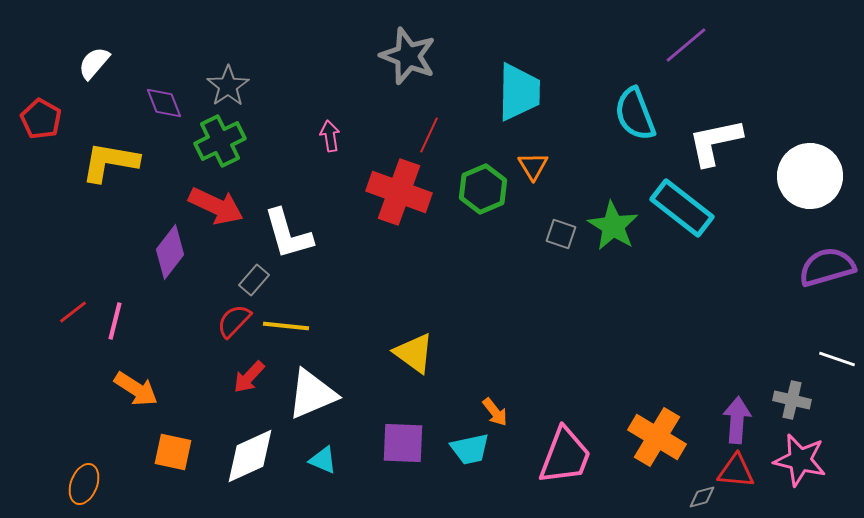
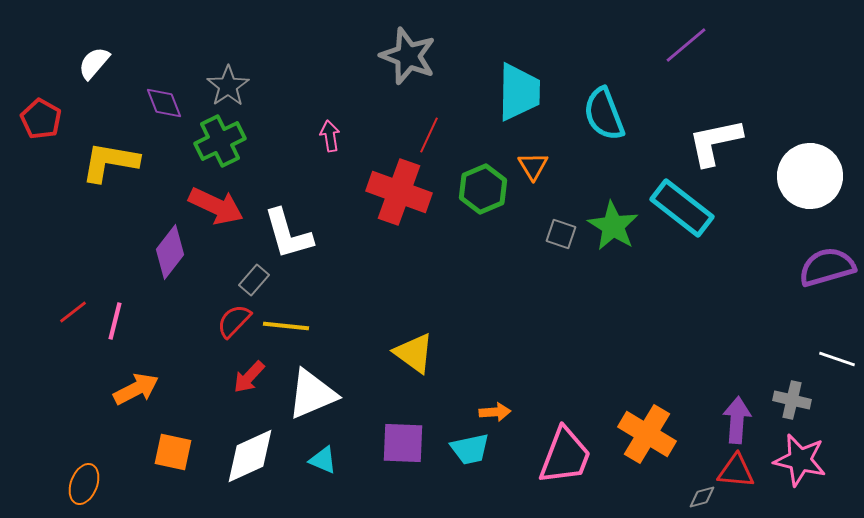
cyan semicircle at (635, 114): moved 31 px left
orange arrow at (136, 389): rotated 60 degrees counterclockwise
orange arrow at (495, 412): rotated 56 degrees counterclockwise
orange cross at (657, 437): moved 10 px left, 3 px up
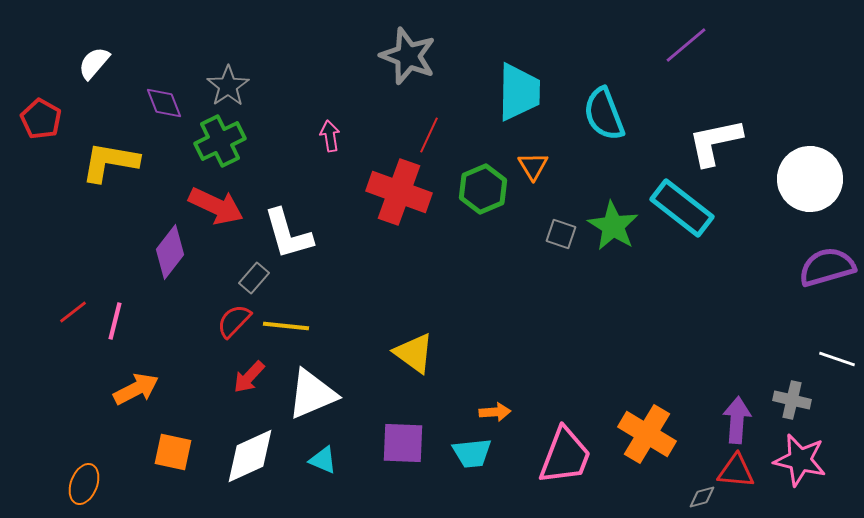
white circle at (810, 176): moved 3 px down
gray rectangle at (254, 280): moved 2 px up
cyan trapezoid at (470, 449): moved 2 px right, 4 px down; rotated 6 degrees clockwise
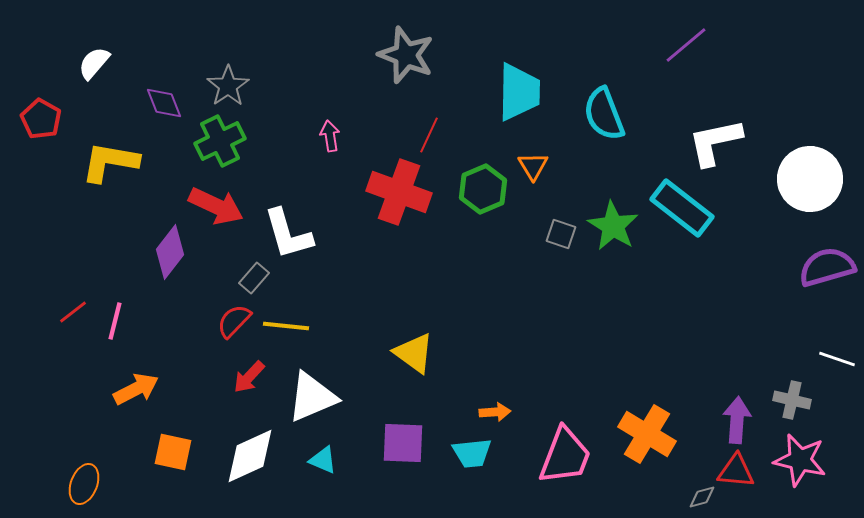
gray star at (408, 56): moved 2 px left, 1 px up
white triangle at (312, 394): moved 3 px down
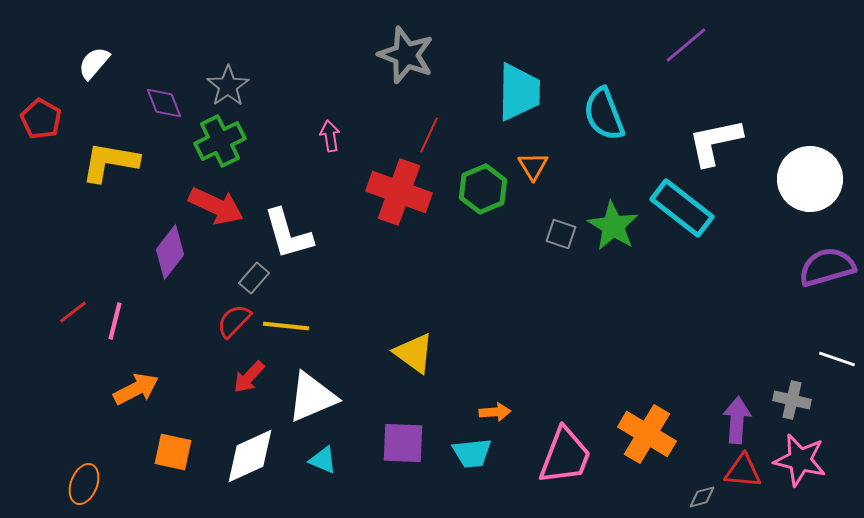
red triangle at (736, 471): moved 7 px right
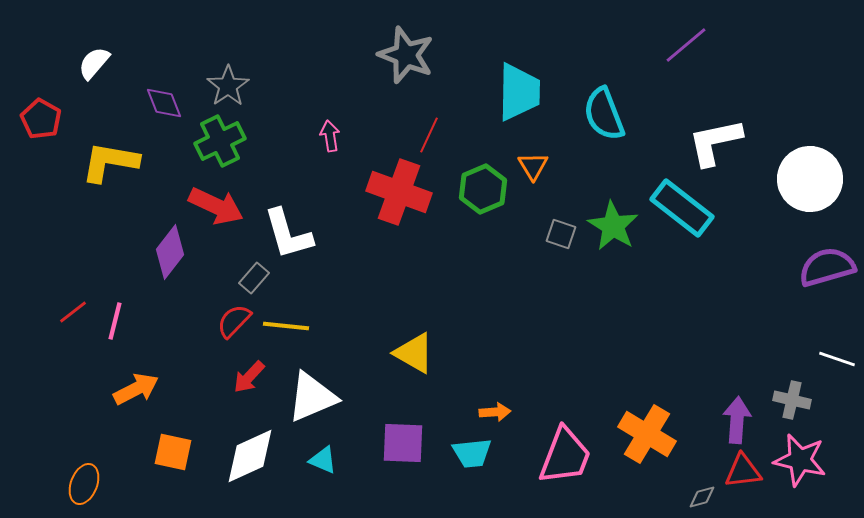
yellow triangle at (414, 353): rotated 6 degrees counterclockwise
red triangle at (743, 471): rotated 12 degrees counterclockwise
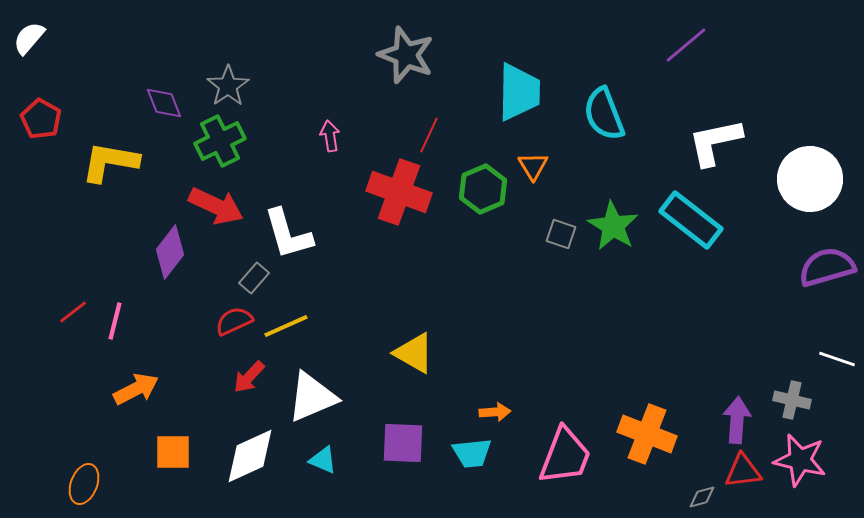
white semicircle at (94, 63): moved 65 px left, 25 px up
cyan rectangle at (682, 208): moved 9 px right, 12 px down
red semicircle at (234, 321): rotated 21 degrees clockwise
yellow line at (286, 326): rotated 30 degrees counterclockwise
orange cross at (647, 434): rotated 10 degrees counterclockwise
orange square at (173, 452): rotated 12 degrees counterclockwise
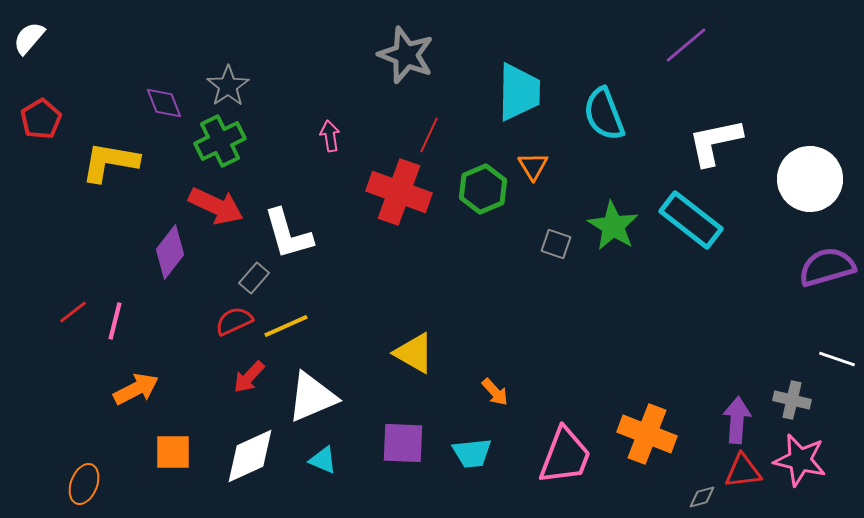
red pentagon at (41, 119): rotated 12 degrees clockwise
gray square at (561, 234): moved 5 px left, 10 px down
orange arrow at (495, 412): moved 20 px up; rotated 52 degrees clockwise
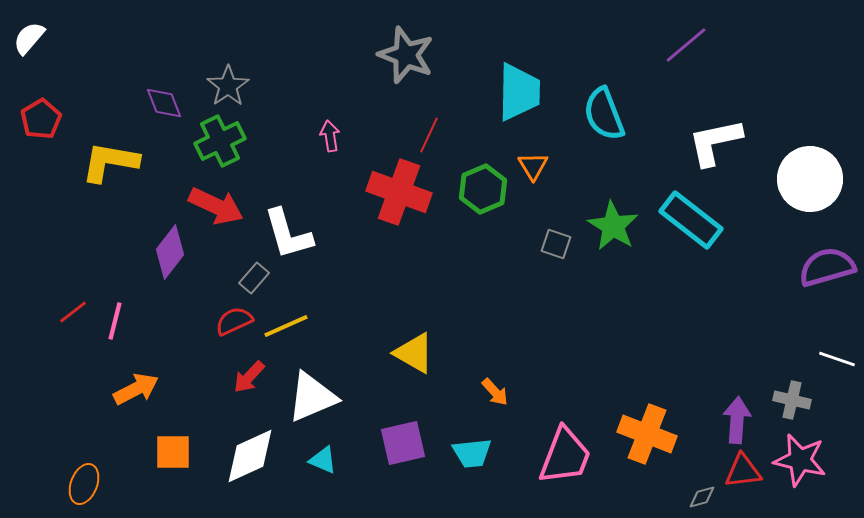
purple square at (403, 443): rotated 15 degrees counterclockwise
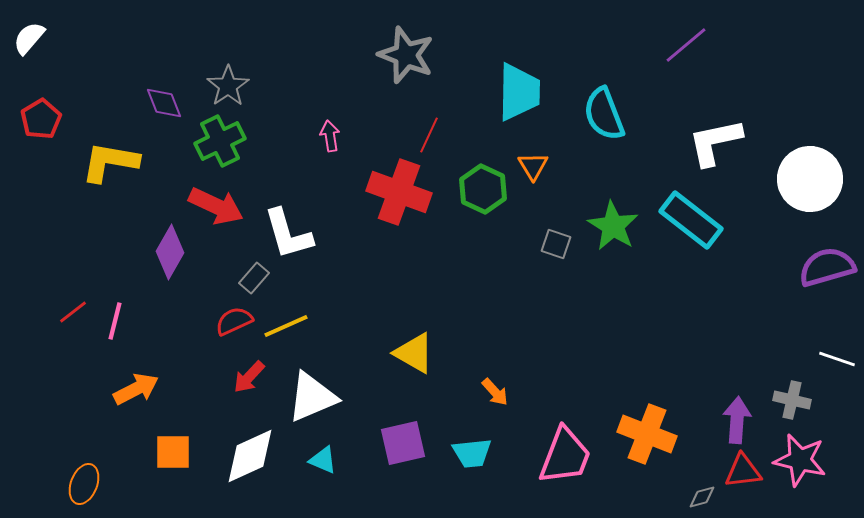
green hexagon at (483, 189): rotated 12 degrees counterclockwise
purple diamond at (170, 252): rotated 8 degrees counterclockwise
